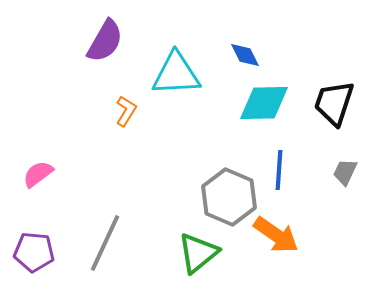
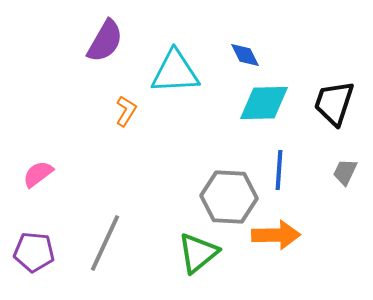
cyan triangle: moved 1 px left, 2 px up
gray hexagon: rotated 20 degrees counterclockwise
orange arrow: rotated 36 degrees counterclockwise
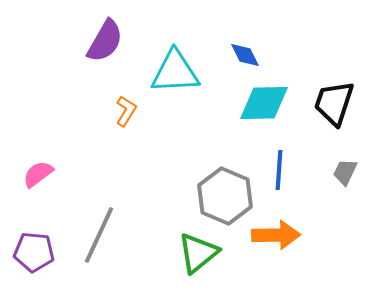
gray hexagon: moved 4 px left, 1 px up; rotated 20 degrees clockwise
gray line: moved 6 px left, 8 px up
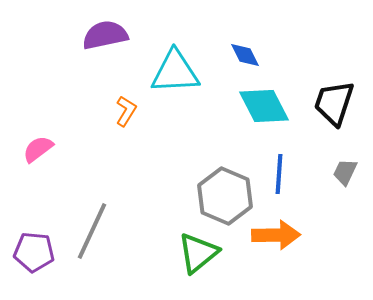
purple semicircle: moved 6 px up; rotated 132 degrees counterclockwise
cyan diamond: moved 3 px down; rotated 64 degrees clockwise
blue line: moved 4 px down
pink semicircle: moved 25 px up
gray line: moved 7 px left, 4 px up
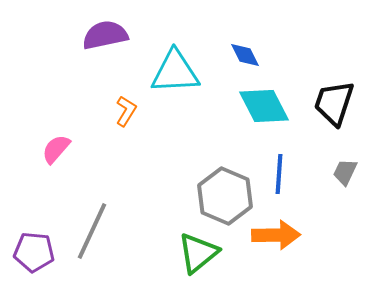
pink semicircle: moved 18 px right; rotated 12 degrees counterclockwise
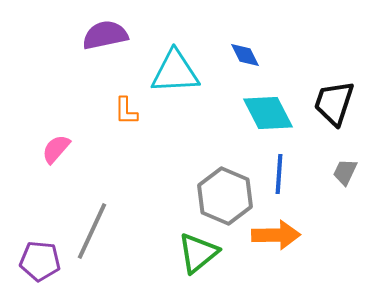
cyan diamond: moved 4 px right, 7 px down
orange L-shape: rotated 148 degrees clockwise
purple pentagon: moved 6 px right, 9 px down
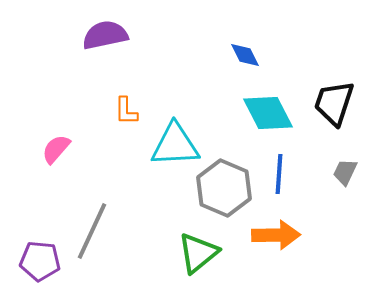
cyan triangle: moved 73 px down
gray hexagon: moved 1 px left, 8 px up
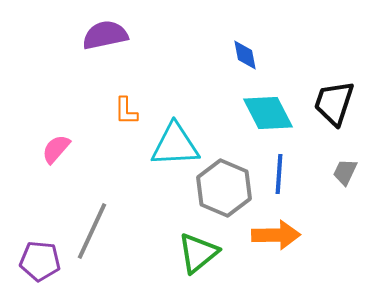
blue diamond: rotated 16 degrees clockwise
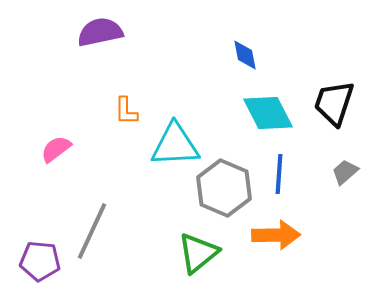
purple semicircle: moved 5 px left, 3 px up
pink semicircle: rotated 12 degrees clockwise
gray trapezoid: rotated 24 degrees clockwise
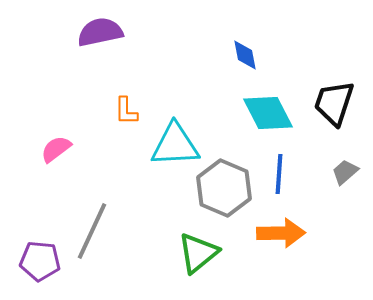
orange arrow: moved 5 px right, 2 px up
